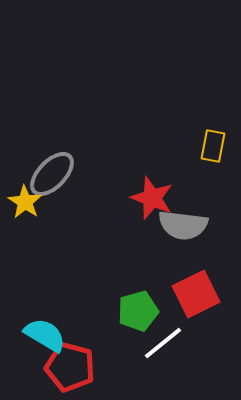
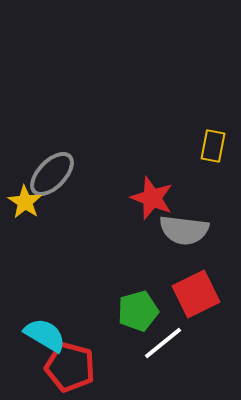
gray semicircle: moved 1 px right, 5 px down
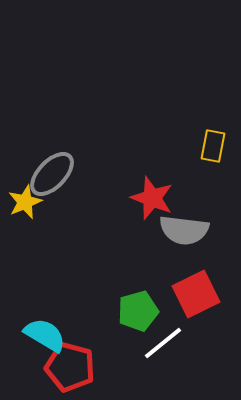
yellow star: rotated 16 degrees clockwise
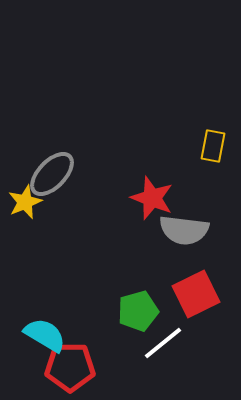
red pentagon: rotated 15 degrees counterclockwise
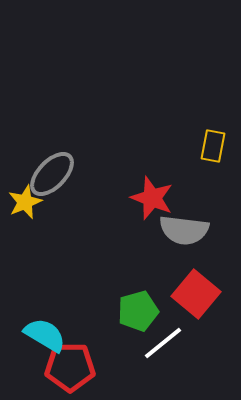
red square: rotated 24 degrees counterclockwise
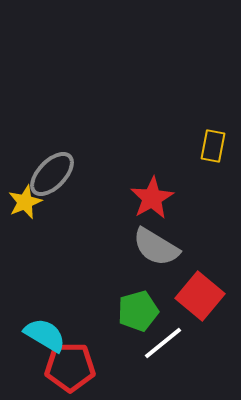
red star: rotated 21 degrees clockwise
gray semicircle: moved 28 px left, 17 px down; rotated 24 degrees clockwise
red square: moved 4 px right, 2 px down
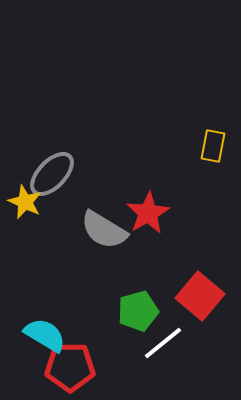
red star: moved 4 px left, 15 px down
yellow star: rotated 24 degrees counterclockwise
gray semicircle: moved 52 px left, 17 px up
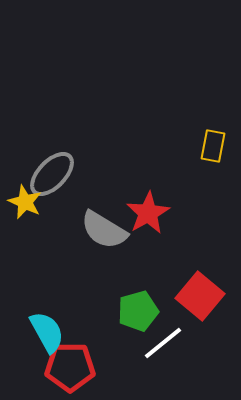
cyan semicircle: moved 2 px right, 3 px up; rotated 30 degrees clockwise
